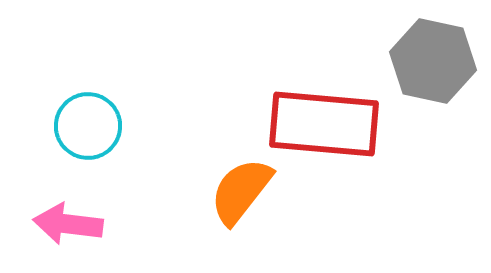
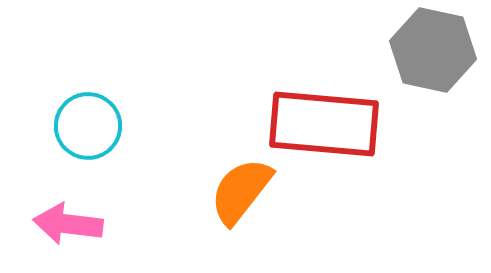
gray hexagon: moved 11 px up
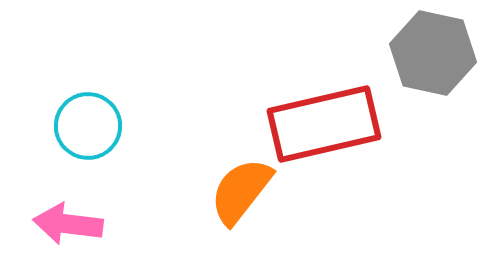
gray hexagon: moved 3 px down
red rectangle: rotated 18 degrees counterclockwise
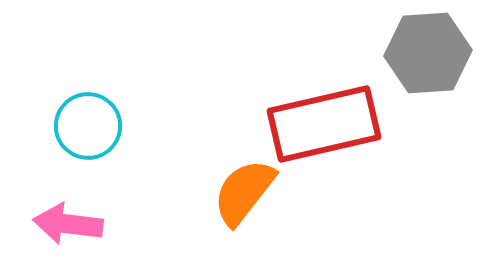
gray hexagon: moved 5 px left; rotated 16 degrees counterclockwise
orange semicircle: moved 3 px right, 1 px down
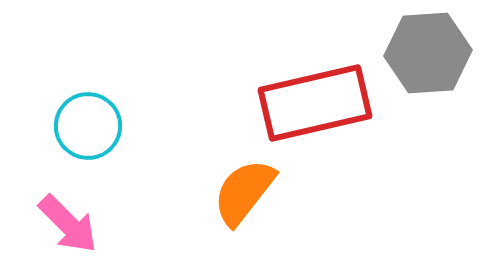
red rectangle: moved 9 px left, 21 px up
pink arrow: rotated 142 degrees counterclockwise
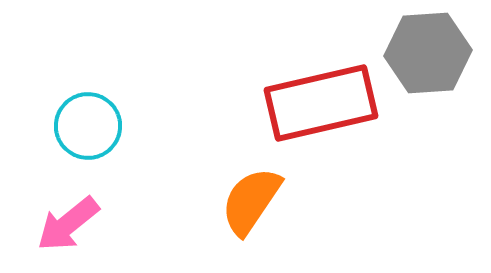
red rectangle: moved 6 px right
orange semicircle: moved 7 px right, 9 px down; rotated 4 degrees counterclockwise
pink arrow: rotated 96 degrees clockwise
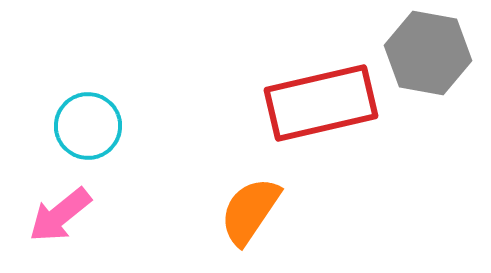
gray hexagon: rotated 14 degrees clockwise
orange semicircle: moved 1 px left, 10 px down
pink arrow: moved 8 px left, 9 px up
